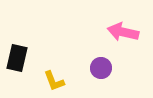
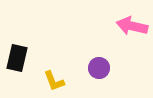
pink arrow: moved 9 px right, 6 px up
purple circle: moved 2 px left
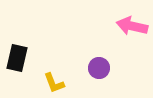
yellow L-shape: moved 2 px down
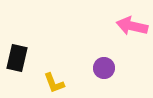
purple circle: moved 5 px right
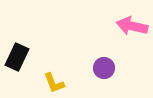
black rectangle: moved 1 px up; rotated 12 degrees clockwise
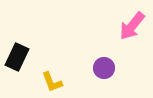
pink arrow: rotated 64 degrees counterclockwise
yellow L-shape: moved 2 px left, 1 px up
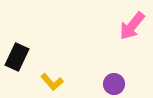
purple circle: moved 10 px right, 16 px down
yellow L-shape: rotated 20 degrees counterclockwise
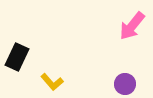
purple circle: moved 11 px right
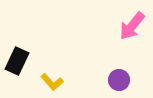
black rectangle: moved 4 px down
purple circle: moved 6 px left, 4 px up
